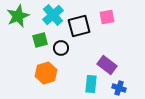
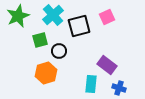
pink square: rotated 14 degrees counterclockwise
black circle: moved 2 px left, 3 px down
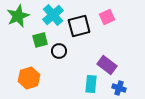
orange hexagon: moved 17 px left, 5 px down
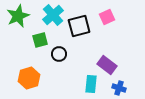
black circle: moved 3 px down
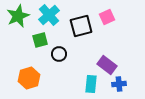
cyan cross: moved 4 px left
black square: moved 2 px right
blue cross: moved 4 px up; rotated 24 degrees counterclockwise
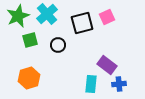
cyan cross: moved 2 px left, 1 px up
black square: moved 1 px right, 3 px up
green square: moved 10 px left
black circle: moved 1 px left, 9 px up
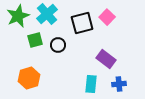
pink square: rotated 21 degrees counterclockwise
green square: moved 5 px right
purple rectangle: moved 1 px left, 6 px up
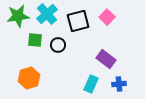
green star: rotated 15 degrees clockwise
black square: moved 4 px left, 2 px up
green square: rotated 21 degrees clockwise
cyan rectangle: rotated 18 degrees clockwise
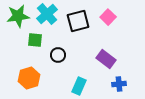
pink square: moved 1 px right
black circle: moved 10 px down
cyan rectangle: moved 12 px left, 2 px down
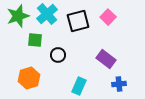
green star: rotated 10 degrees counterclockwise
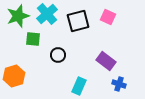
pink square: rotated 21 degrees counterclockwise
green square: moved 2 px left, 1 px up
purple rectangle: moved 2 px down
orange hexagon: moved 15 px left, 2 px up
blue cross: rotated 24 degrees clockwise
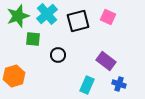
cyan rectangle: moved 8 px right, 1 px up
